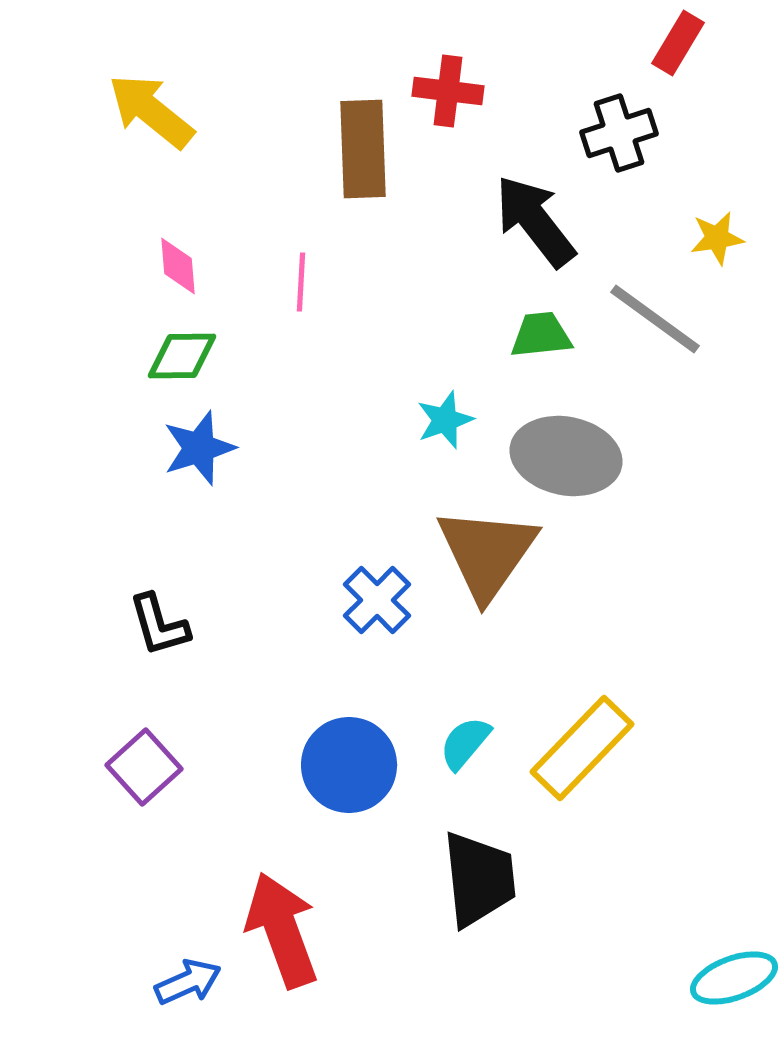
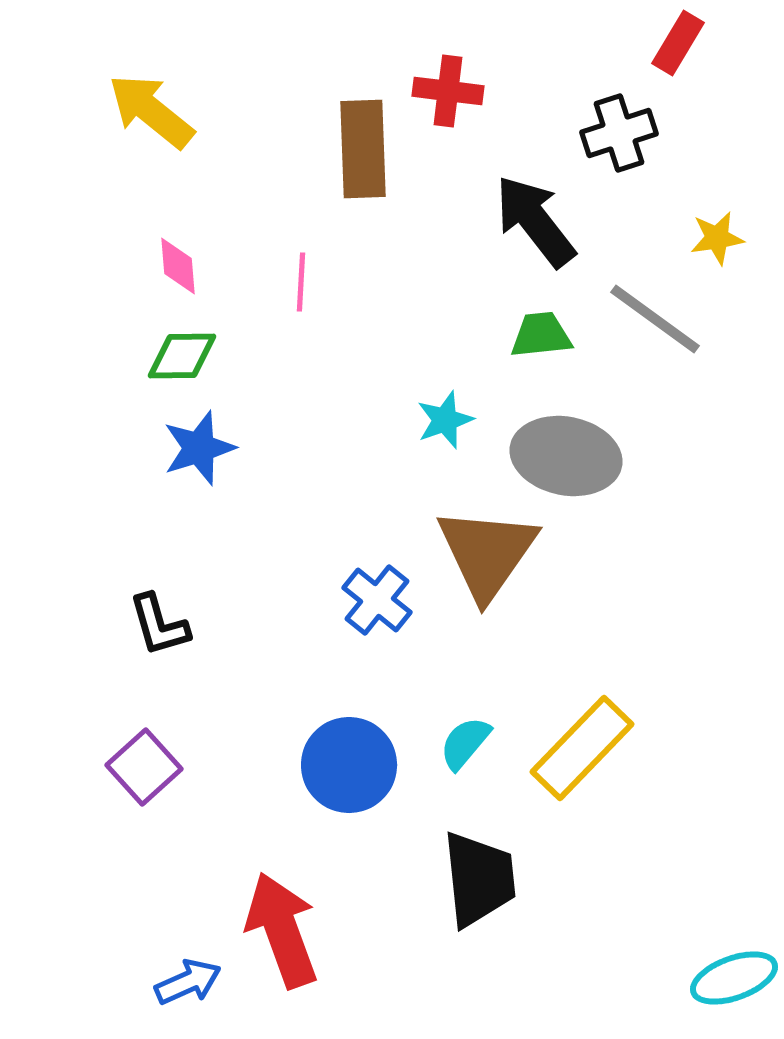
blue cross: rotated 6 degrees counterclockwise
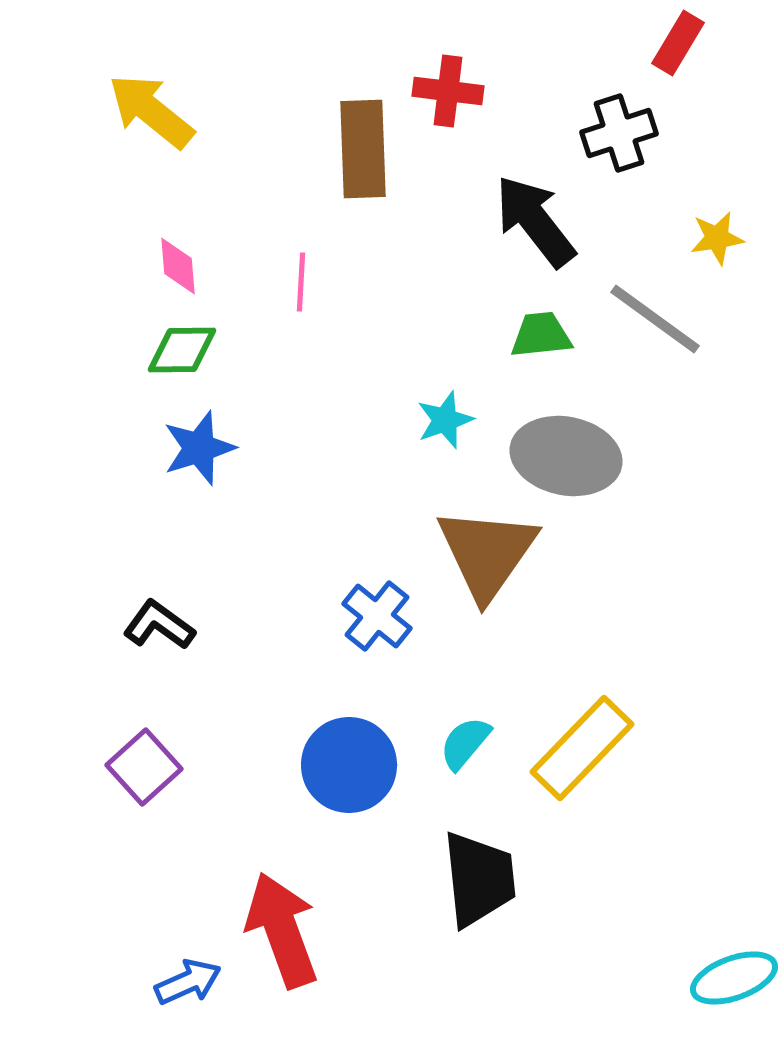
green diamond: moved 6 px up
blue cross: moved 16 px down
black L-shape: rotated 142 degrees clockwise
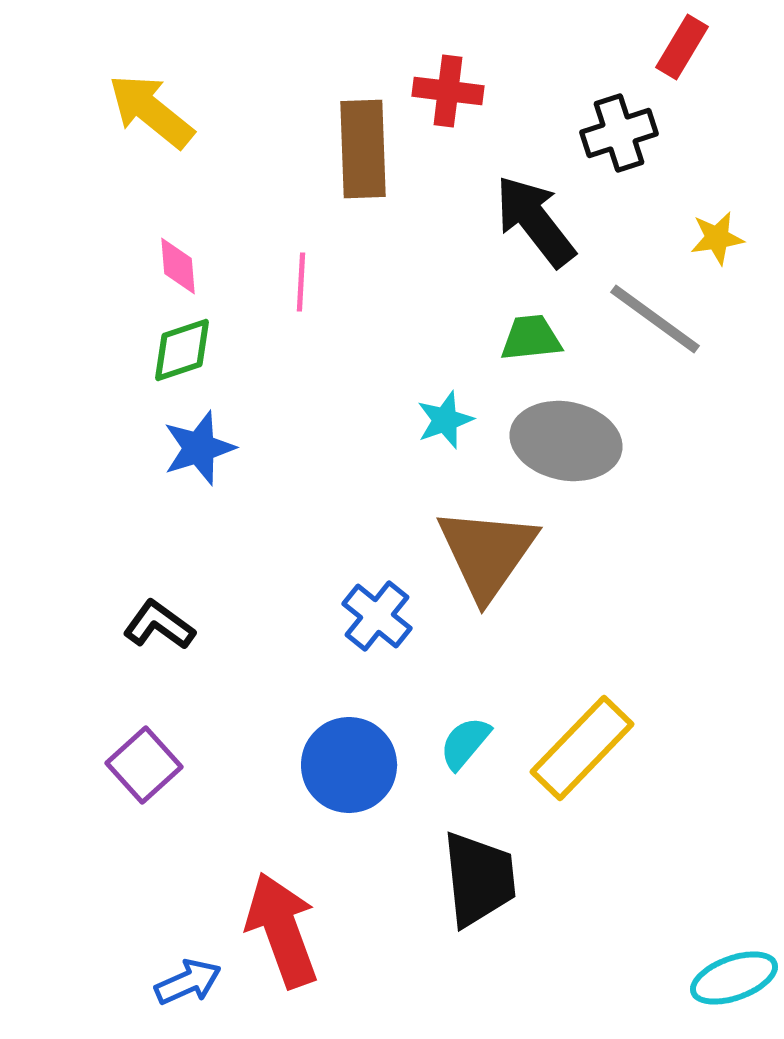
red rectangle: moved 4 px right, 4 px down
green trapezoid: moved 10 px left, 3 px down
green diamond: rotated 18 degrees counterclockwise
gray ellipse: moved 15 px up
purple square: moved 2 px up
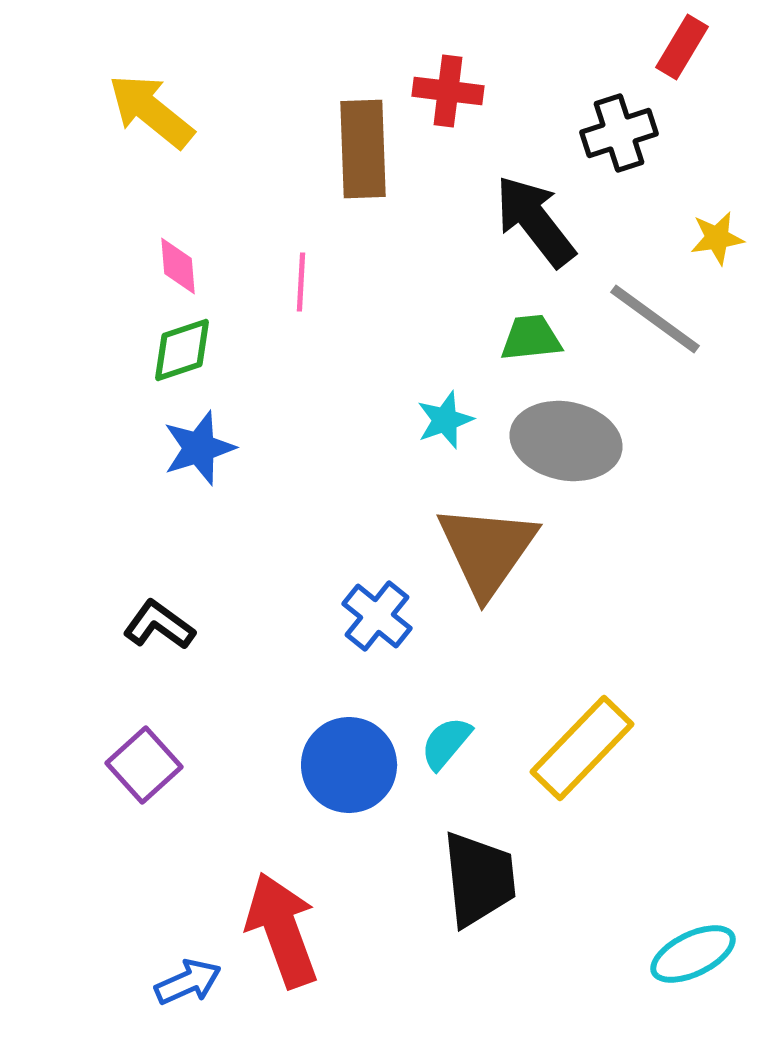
brown triangle: moved 3 px up
cyan semicircle: moved 19 px left
cyan ellipse: moved 41 px left, 24 px up; rotated 6 degrees counterclockwise
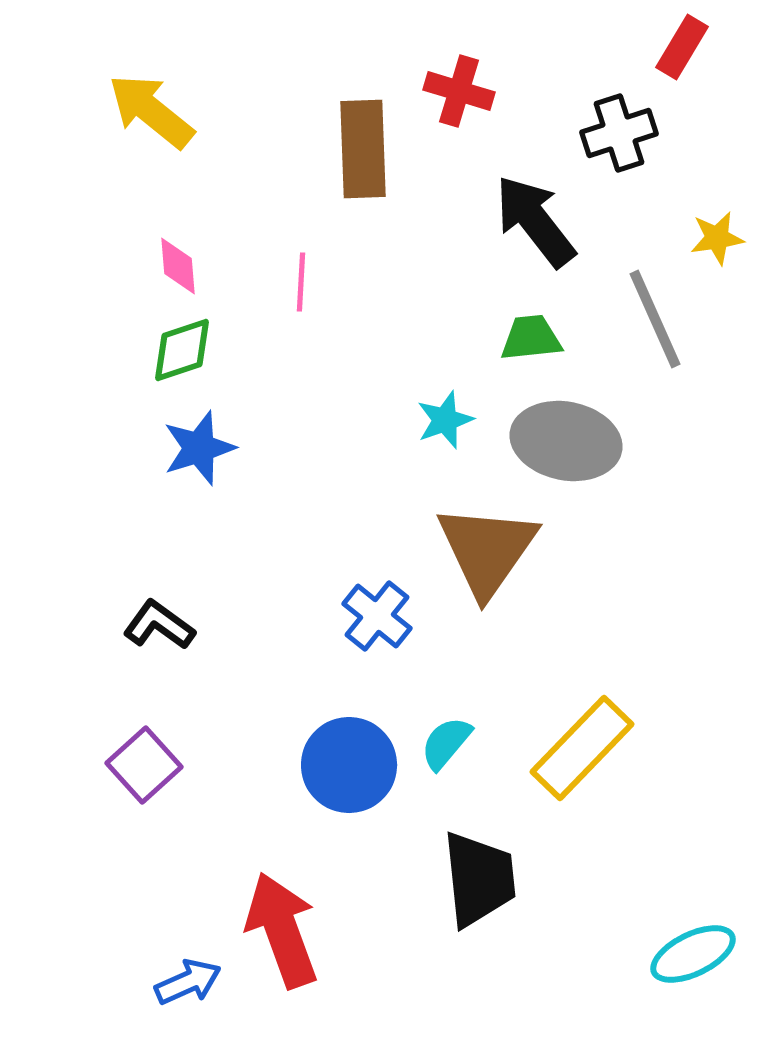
red cross: moved 11 px right; rotated 10 degrees clockwise
gray line: rotated 30 degrees clockwise
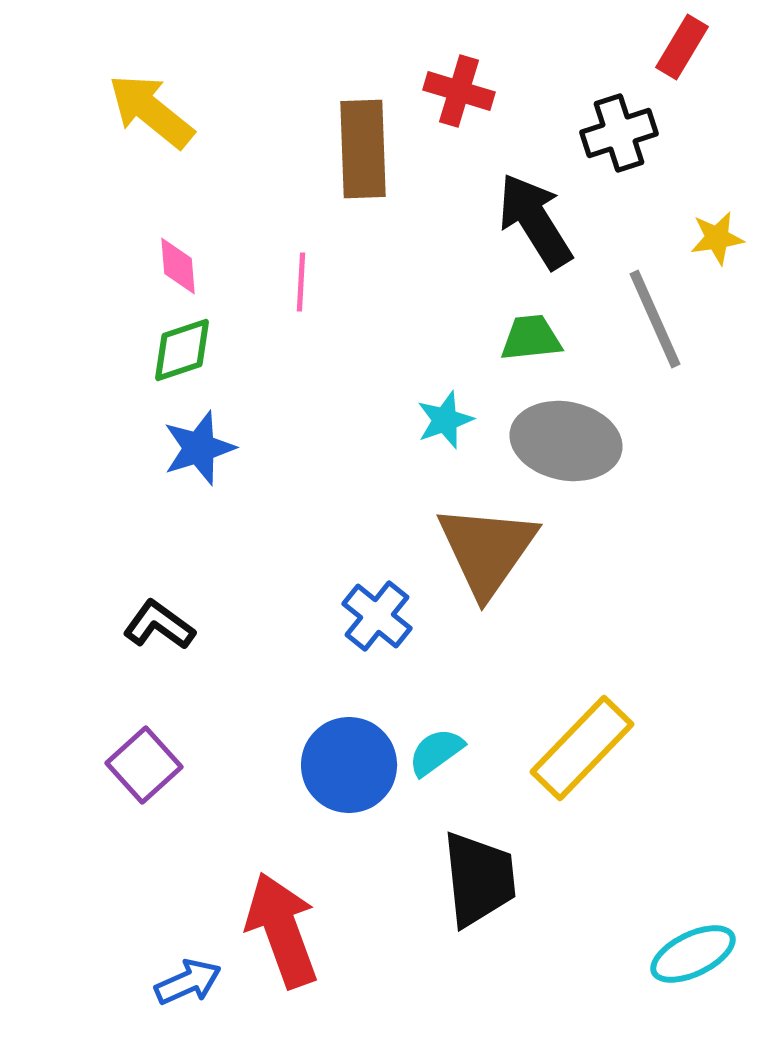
black arrow: rotated 6 degrees clockwise
cyan semicircle: moved 10 px left, 9 px down; rotated 14 degrees clockwise
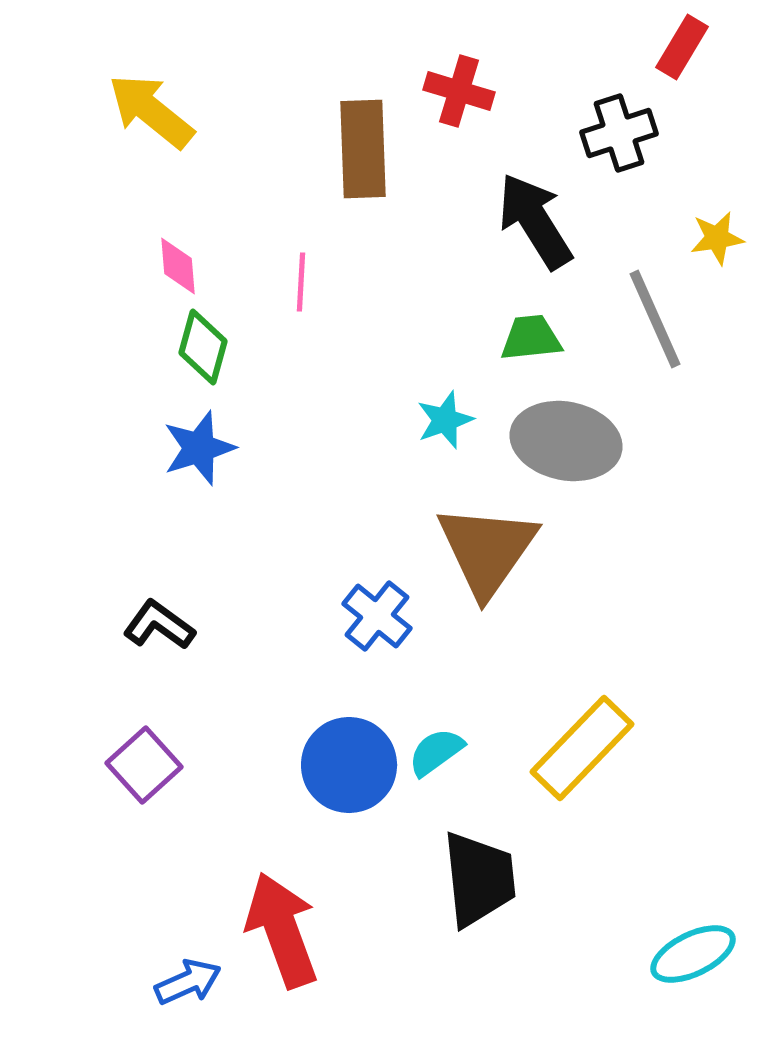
green diamond: moved 21 px right, 3 px up; rotated 56 degrees counterclockwise
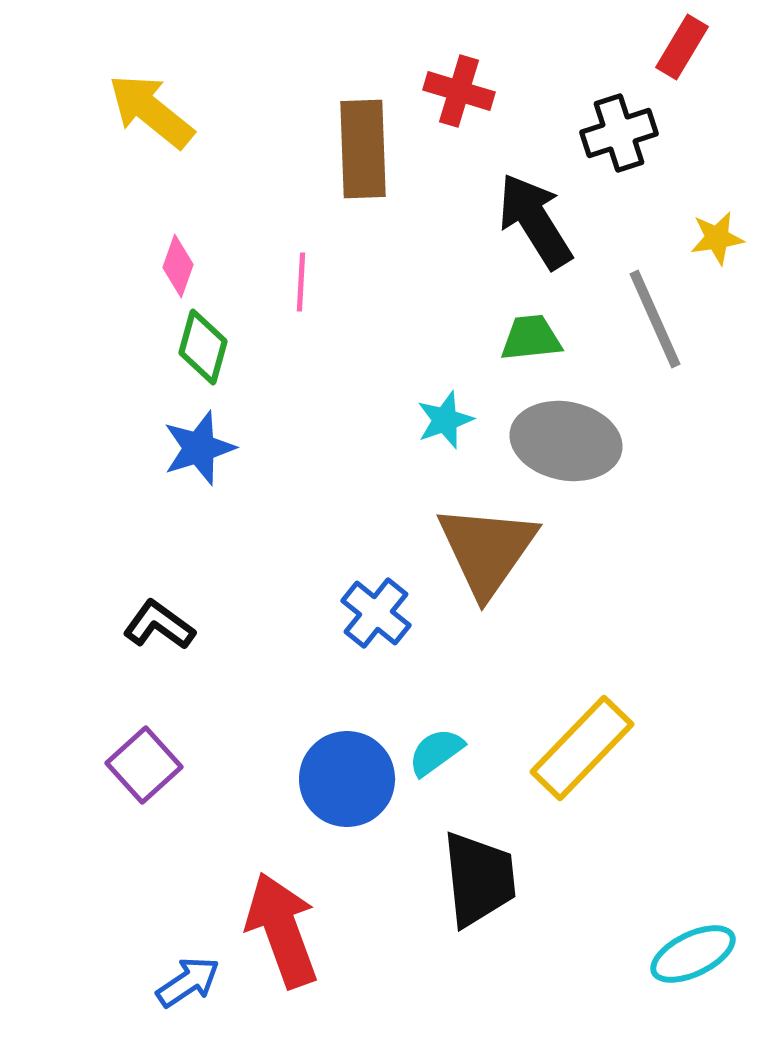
pink diamond: rotated 24 degrees clockwise
blue cross: moved 1 px left, 3 px up
blue circle: moved 2 px left, 14 px down
blue arrow: rotated 10 degrees counterclockwise
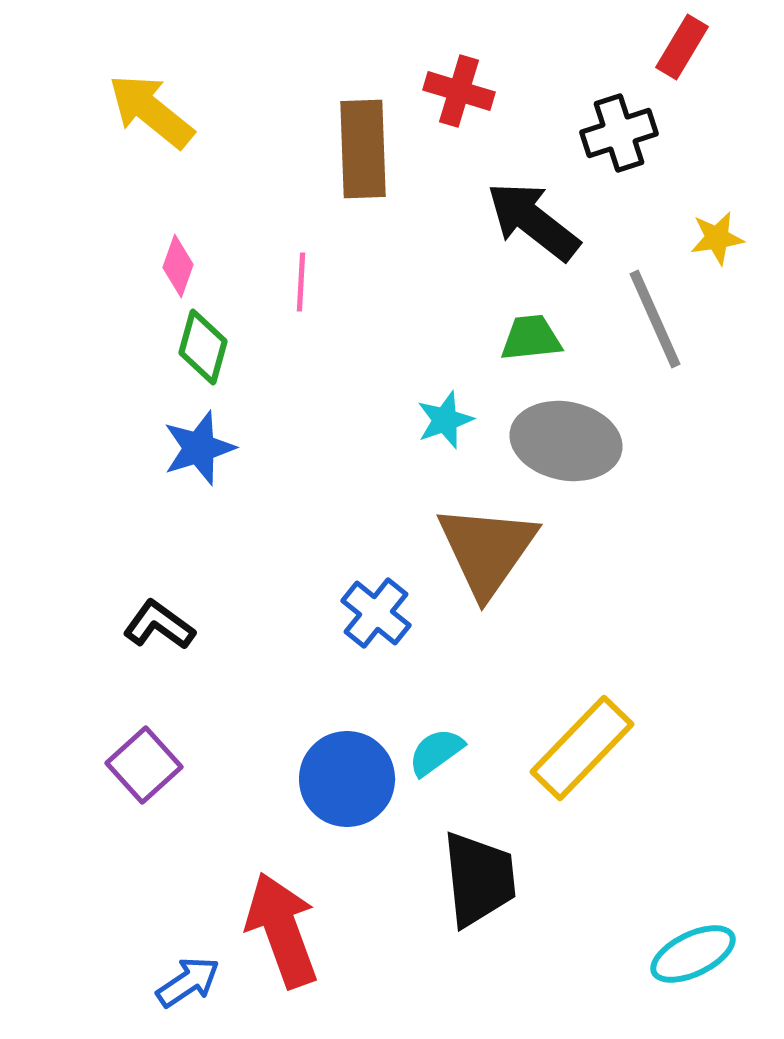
black arrow: moved 2 px left; rotated 20 degrees counterclockwise
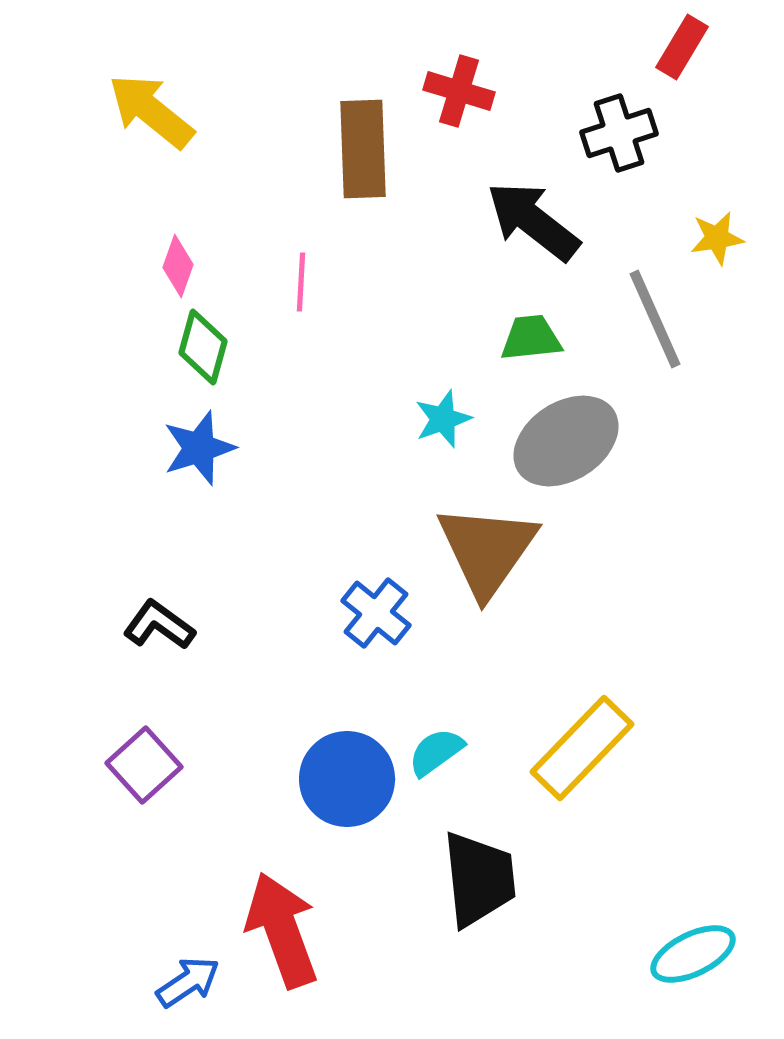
cyan star: moved 2 px left, 1 px up
gray ellipse: rotated 44 degrees counterclockwise
